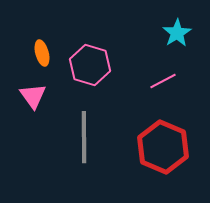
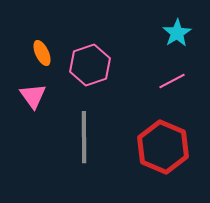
orange ellipse: rotated 10 degrees counterclockwise
pink hexagon: rotated 24 degrees clockwise
pink line: moved 9 px right
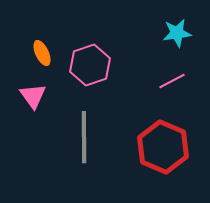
cyan star: rotated 24 degrees clockwise
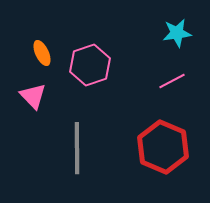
pink triangle: rotated 8 degrees counterclockwise
gray line: moved 7 px left, 11 px down
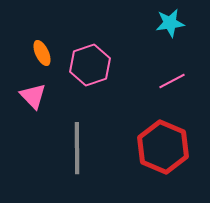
cyan star: moved 7 px left, 10 px up
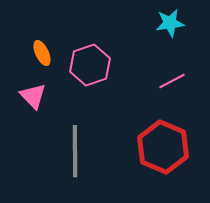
gray line: moved 2 px left, 3 px down
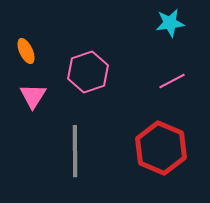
orange ellipse: moved 16 px left, 2 px up
pink hexagon: moved 2 px left, 7 px down
pink triangle: rotated 16 degrees clockwise
red hexagon: moved 2 px left, 1 px down
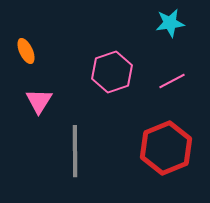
pink hexagon: moved 24 px right
pink triangle: moved 6 px right, 5 px down
red hexagon: moved 5 px right; rotated 15 degrees clockwise
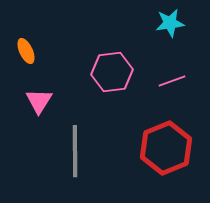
pink hexagon: rotated 12 degrees clockwise
pink line: rotated 8 degrees clockwise
